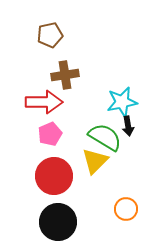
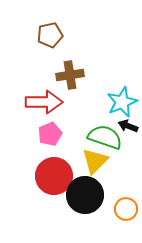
brown cross: moved 5 px right
cyan star: rotated 12 degrees counterclockwise
black arrow: rotated 120 degrees clockwise
green semicircle: rotated 12 degrees counterclockwise
black circle: moved 27 px right, 27 px up
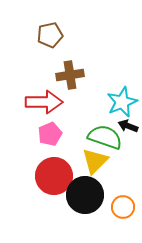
orange circle: moved 3 px left, 2 px up
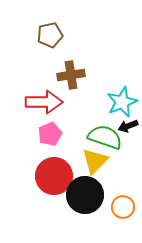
brown cross: moved 1 px right
black arrow: rotated 42 degrees counterclockwise
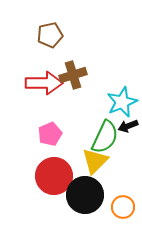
brown cross: moved 2 px right; rotated 8 degrees counterclockwise
red arrow: moved 19 px up
green semicircle: rotated 96 degrees clockwise
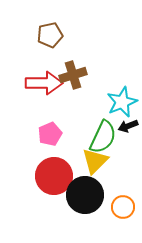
green semicircle: moved 2 px left
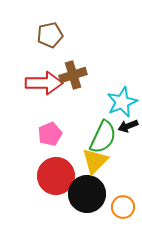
red circle: moved 2 px right
black circle: moved 2 px right, 1 px up
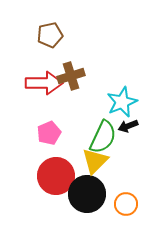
brown cross: moved 2 px left, 1 px down
pink pentagon: moved 1 px left, 1 px up
orange circle: moved 3 px right, 3 px up
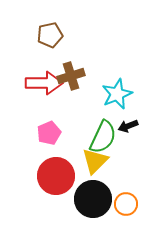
cyan star: moved 5 px left, 8 px up
black circle: moved 6 px right, 5 px down
